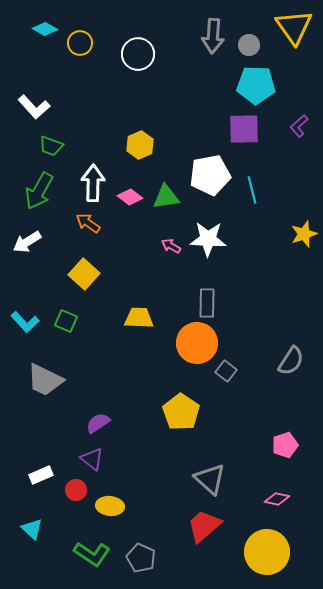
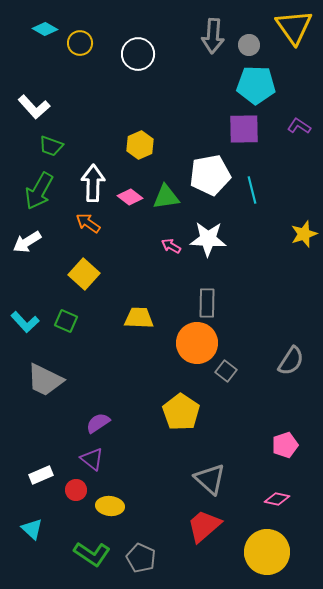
purple L-shape at (299, 126): rotated 75 degrees clockwise
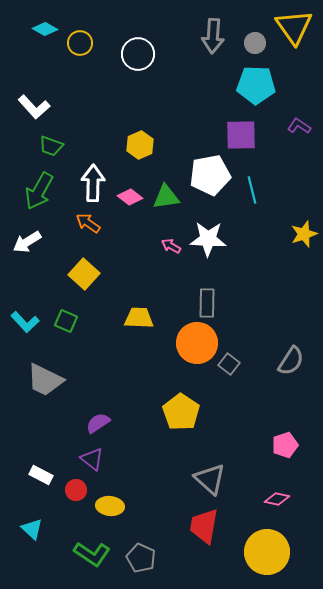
gray circle at (249, 45): moved 6 px right, 2 px up
purple square at (244, 129): moved 3 px left, 6 px down
gray square at (226, 371): moved 3 px right, 7 px up
white rectangle at (41, 475): rotated 50 degrees clockwise
red trapezoid at (204, 526): rotated 39 degrees counterclockwise
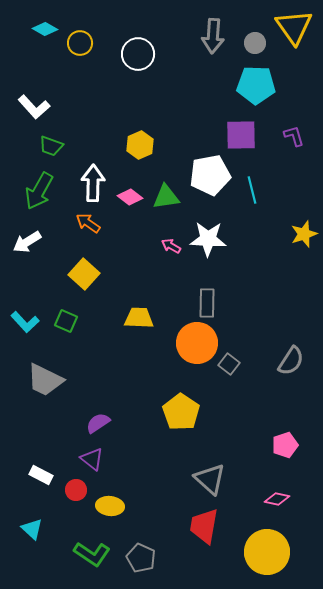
purple L-shape at (299, 126): moved 5 px left, 10 px down; rotated 40 degrees clockwise
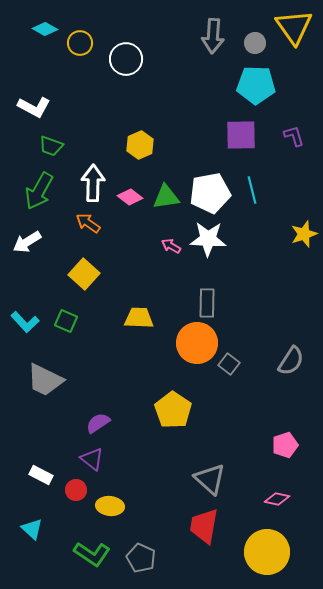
white circle at (138, 54): moved 12 px left, 5 px down
white L-shape at (34, 107): rotated 20 degrees counterclockwise
white pentagon at (210, 175): moved 18 px down
yellow pentagon at (181, 412): moved 8 px left, 2 px up
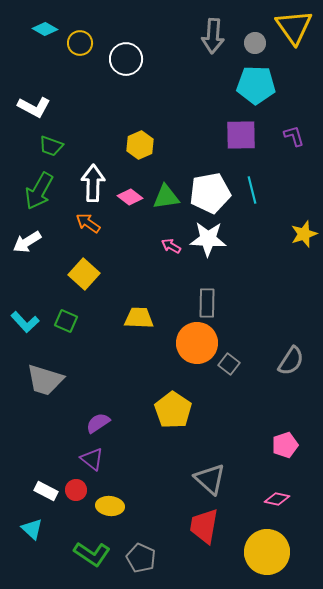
gray trapezoid at (45, 380): rotated 9 degrees counterclockwise
white rectangle at (41, 475): moved 5 px right, 16 px down
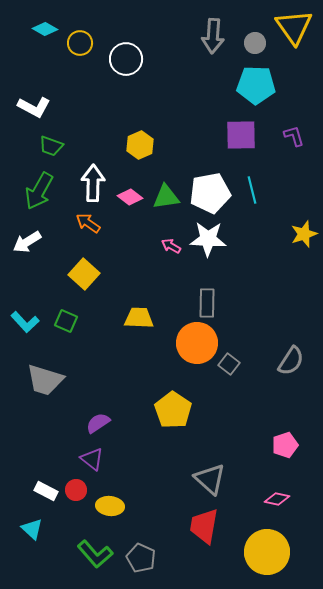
green L-shape at (92, 554): moved 3 px right; rotated 15 degrees clockwise
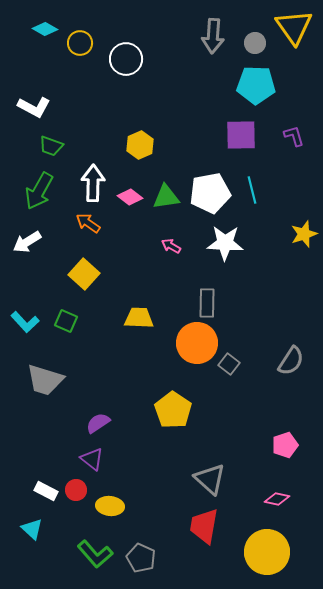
white star at (208, 239): moved 17 px right, 4 px down
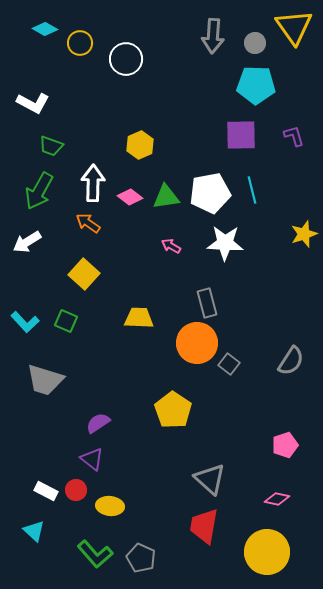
white L-shape at (34, 107): moved 1 px left, 4 px up
gray rectangle at (207, 303): rotated 16 degrees counterclockwise
cyan triangle at (32, 529): moved 2 px right, 2 px down
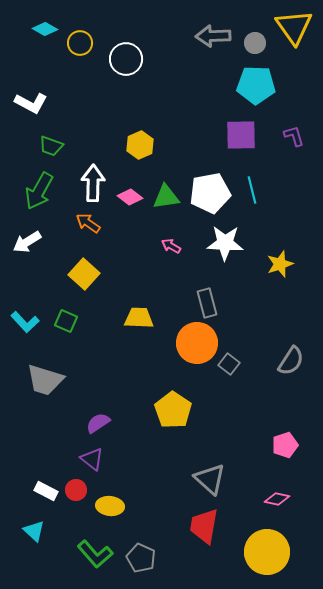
gray arrow at (213, 36): rotated 84 degrees clockwise
white L-shape at (33, 103): moved 2 px left
yellow star at (304, 234): moved 24 px left, 30 px down
